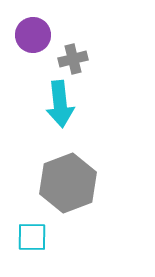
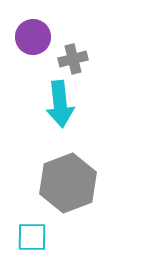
purple circle: moved 2 px down
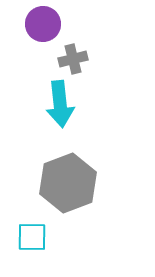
purple circle: moved 10 px right, 13 px up
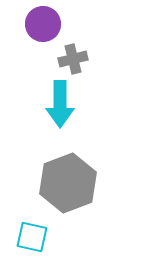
cyan arrow: rotated 6 degrees clockwise
cyan square: rotated 12 degrees clockwise
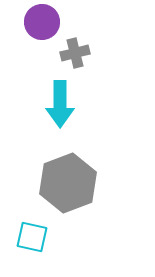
purple circle: moved 1 px left, 2 px up
gray cross: moved 2 px right, 6 px up
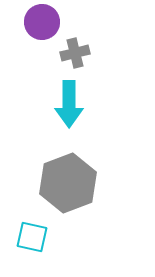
cyan arrow: moved 9 px right
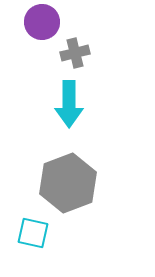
cyan square: moved 1 px right, 4 px up
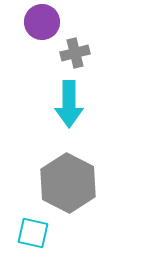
gray hexagon: rotated 12 degrees counterclockwise
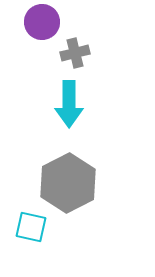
gray hexagon: rotated 6 degrees clockwise
cyan square: moved 2 px left, 6 px up
